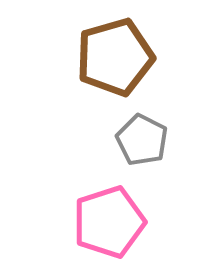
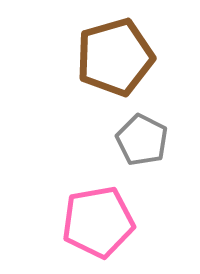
pink pentagon: moved 11 px left; rotated 8 degrees clockwise
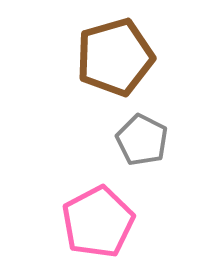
pink pentagon: rotated 18 degrees counterclockwise
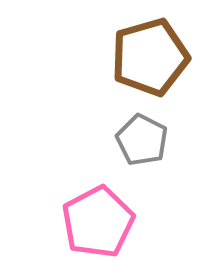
brown pentagon: moved 35 px right
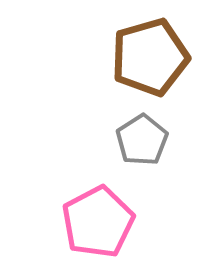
gray pentagon: rotated 12 degrees clockwise
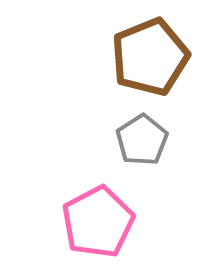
brown pentagon: rotated 6 degrees counterclockwise
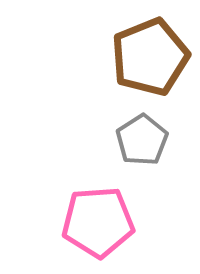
pink pentagon: rotated 24 degrees clockwise
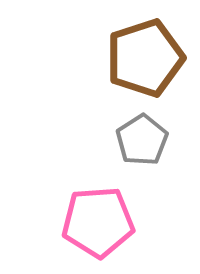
brown pentagon: moved 5 px left, 1 px down; rotated 4 degrees clockwise
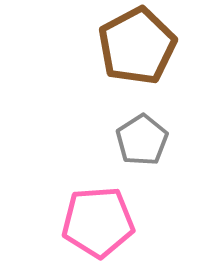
brown pentagon: moved 8 px left, 12 px up; rotated 10 degrees counterclockwise
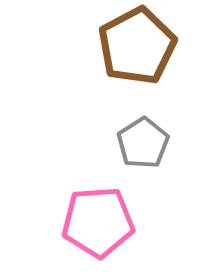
gray pentagon: moved 1 px right, 3 px down
